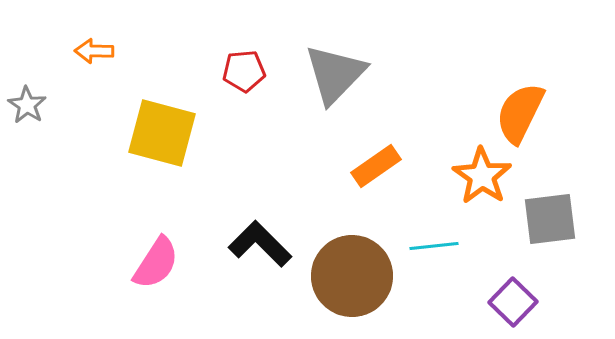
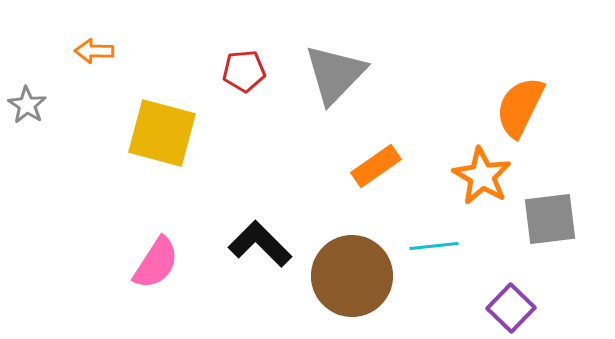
orange semicircle: moved 6 px up
orange star: rotated 4 degrees counterclockwise
purple square: moved 2 px left, 6 px down
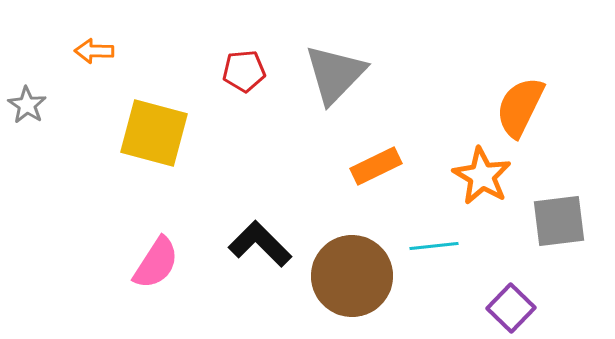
yellow square: moved 8 px left
orange rectangle: rotated 9 degrees clockwise
gray square: moved 9 px right, 2 px down
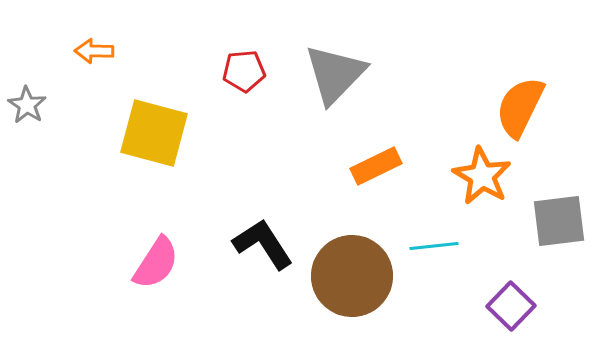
black L-shape: moved 3 px right; rotated 12 degrees clockwise
purple square: moved 2 px up
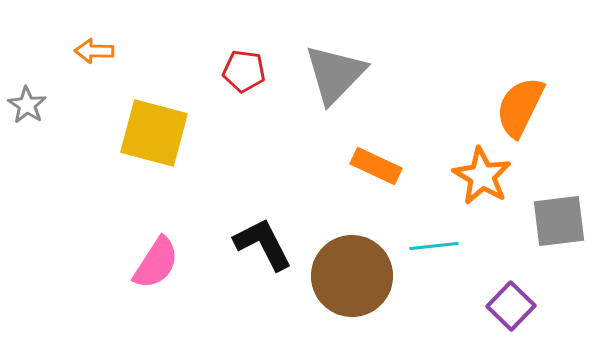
red pentagon: rotated 12 degrees clockwise
orange rectangle: rotated 51 degrees clockwise
black L-shape: rotated 6 degrees clockwise
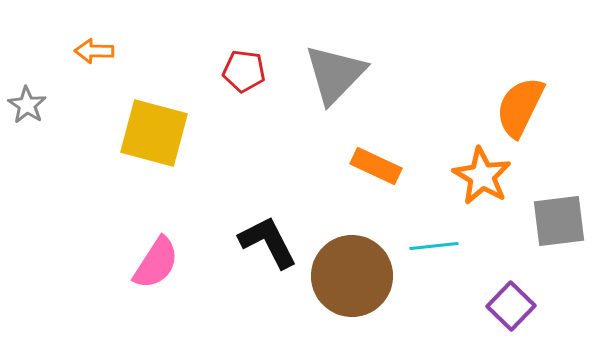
black L-shape: moved 5 px right, 2 px up
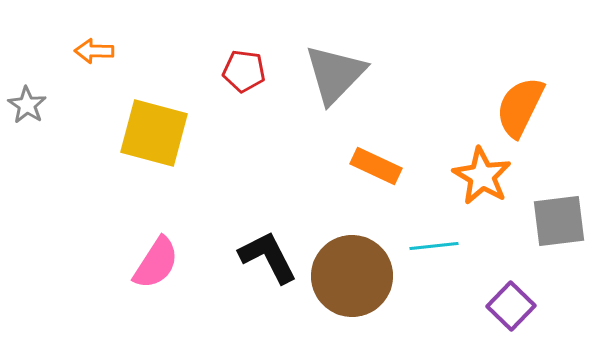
black L-shape: moved 15 px down
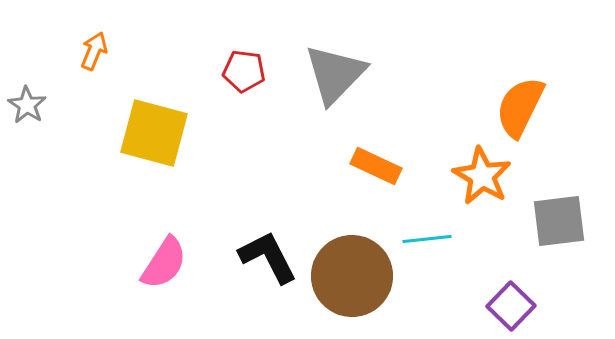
orange arrow: rotated 111 degrees clockwise
cyan line: moved 7 px left, 7 px up
pink semicircle: moved 8 px right
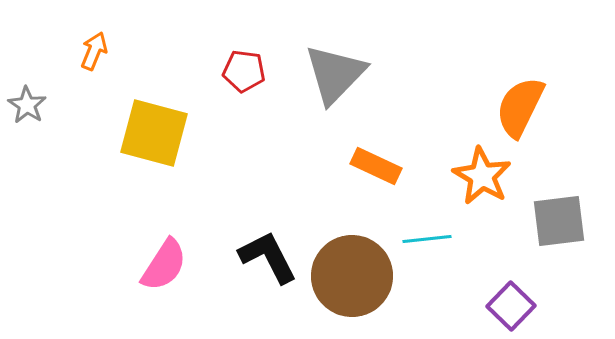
pink semicircle: moved 2 px down
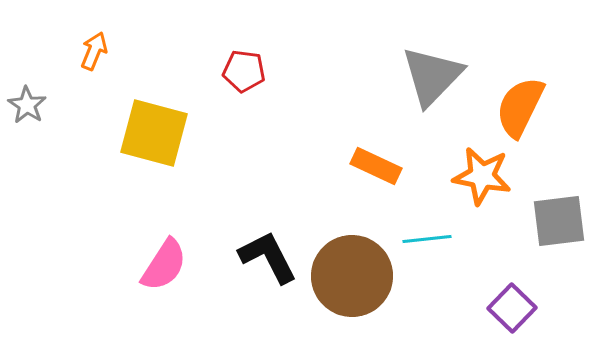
gray triangle: moved 97 px right, 2 px down
orange star: rotated 20 degrees counterclockwise
purple square: moved 1 px right, 2 px down
